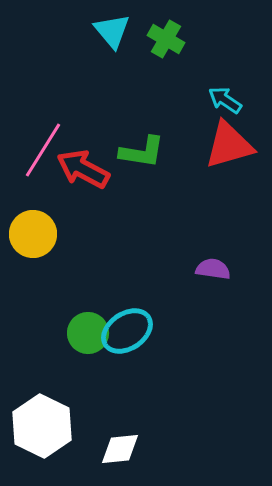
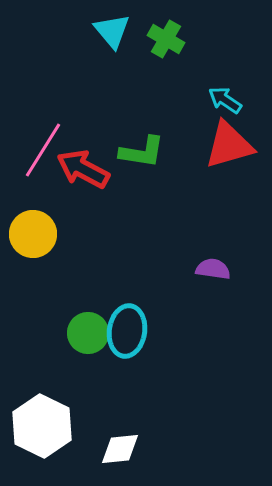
cyan ellipse: rotated 48 degrees counterclockwise
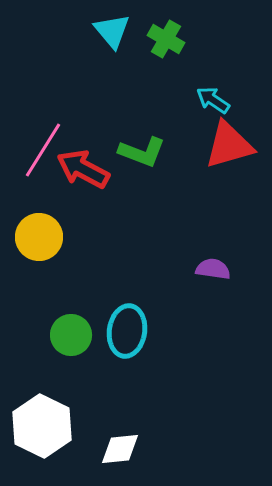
cyan arrow: moved 12 px left
green L-shape: rotated 12 degrees clockwise
yellow circle: moved 6 px right, 3 px down
green circle: moved 17 px left, 2 px down
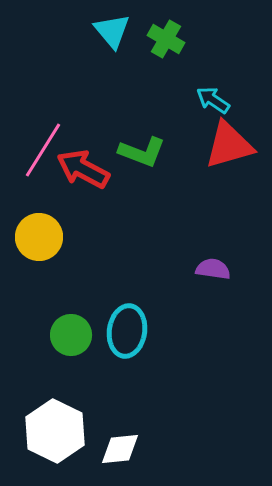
white hexagon: moved 13 px right, 5 px down
